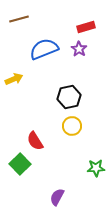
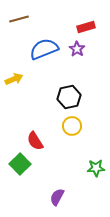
purple star: moved 2 px left
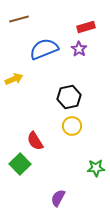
purple star: moved 2 px right
purple semicircle: moved 1 px right, 1 px down
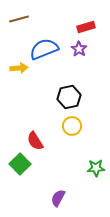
yellow arrow: moved 5 px right, 11 px up; rotated 18 degrees clockwise
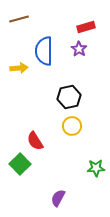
blue semicircle: moved 2 px down; rotated 68 degrees counterclockwise
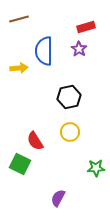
yellow circle: moved 2 px left, 6 px down
green square: rotated 20 degrees counterclockwise
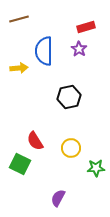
yellow circle: moved 1 px right, 16 px down
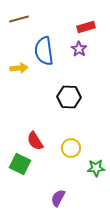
blue semicircle: rotated 8 degrees counterclockwise
black hexagon: rotated 15 degrees clockwise
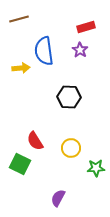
purple star: moved 1 px right, 1 px down
yellow arrow: moved 2 px right
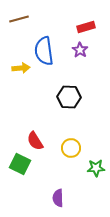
purple semicircle: rotated 30 degrees counterclockwise
